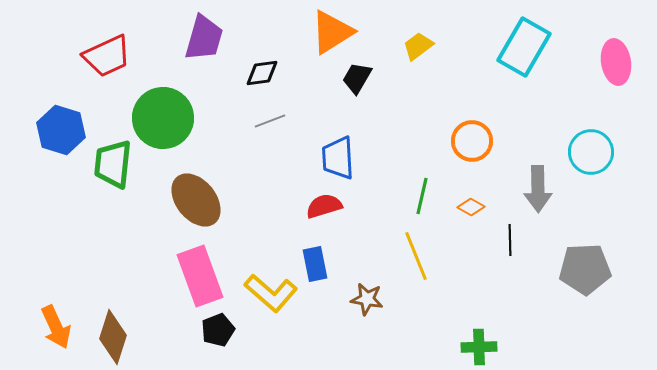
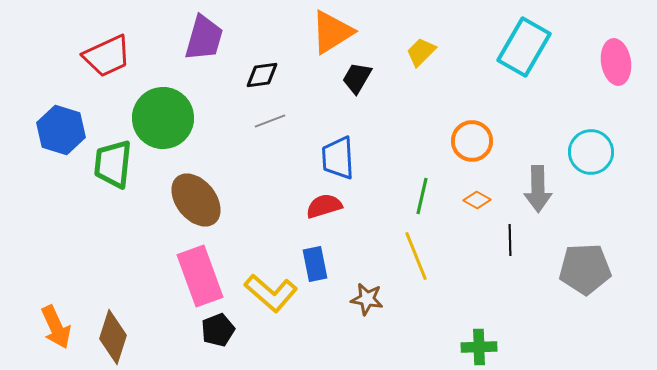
yellow trapezoid: moved 3 px right, 6 px down; rotated 8 degrees counterclockwise
black diamond: moved 2 px down
orange diamond: moved 6 px right, 7 px up
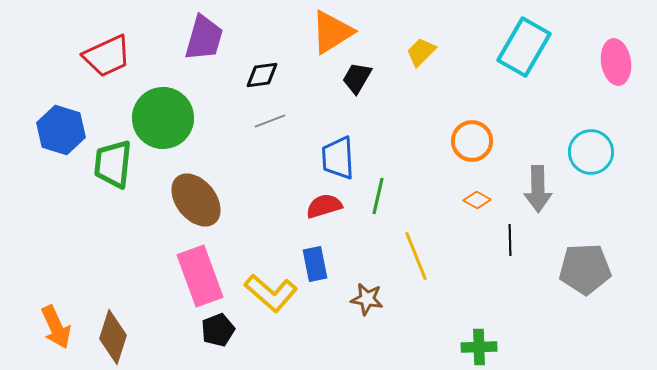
green line: moved 44 px left
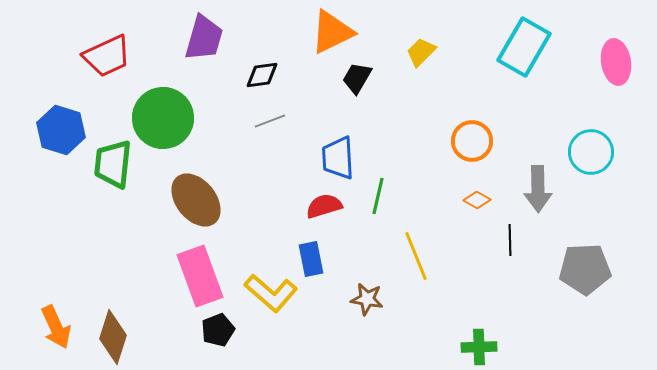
orange triangle: rotated 6 degrees clockwise
blue rectangle: moved 4 px left, 5 px up
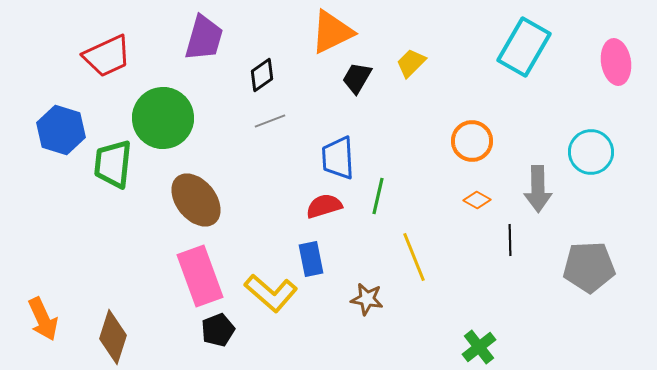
yellow trapezoid: moved 10 px left, 11 px down
black diamond: rotated 28 degrees counterclockwise
yellow line: moved 2 px left, 1 px down
gray pentagon: moved 4 px right, 2 px up
orange arrow: moved 13 px left, 8 px up
green cross: rotated 36 degrees counterclockwise
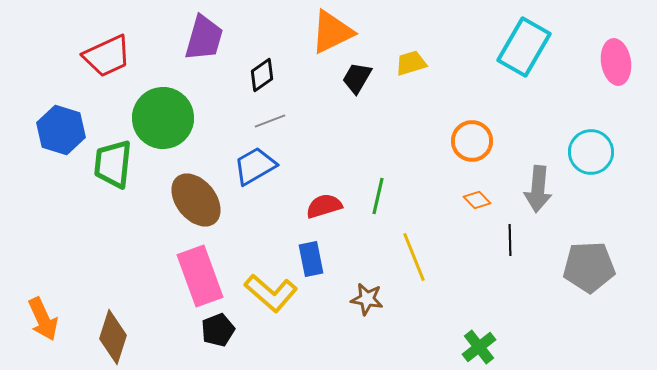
yellow trapezoid: rotated 28 degrees clockwise
blue trapezoid: moved 83 px left, 8 px down; rotated 63 degrees clockwise
gray arrow: rotated 6 degrees clockwise
orange diamond: rotated 16 degrees clockwise
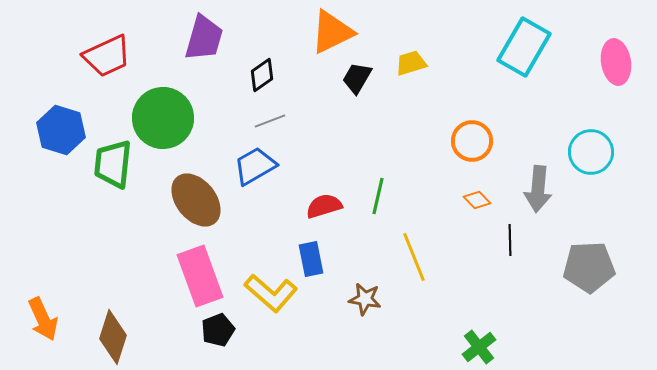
brown star: moved 2 px left
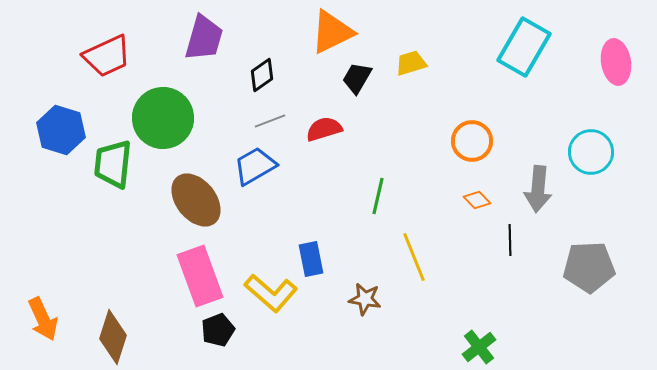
red semicircle: moved 77 px up
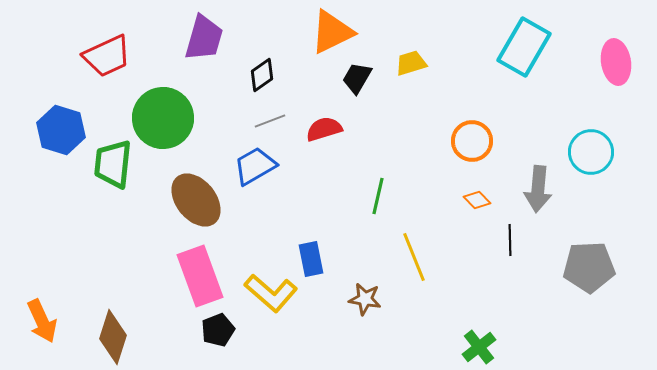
orange arrow: moved 1 px left, 2 px down
